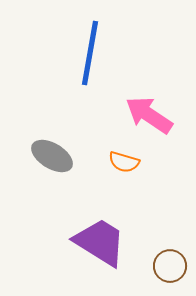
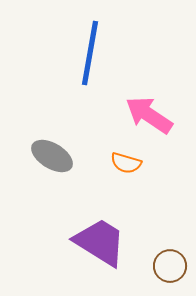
orange semicircle: moved 2 px right, 1 px down
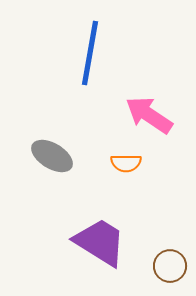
orange semicircle: rotated 16 degrees counterclockwise
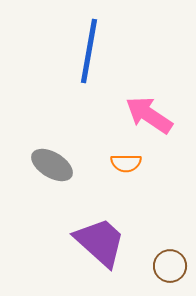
blue line: moved 1 px left, 2 px up
gray ellipse: moved 9 px down
purple trapezoid: rotated 10 degrees clockwise
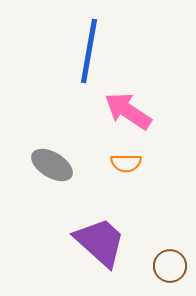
pink arrow: moved 21 px left, 4 px up
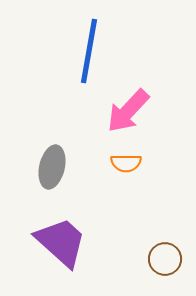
pink arrow: rotated 81 degrees counterclockwise
gray ellipse: moved 2 px down; rotated 72 degrees clockwise
purple trapezoid: moved 39 px left
brown circle: moved 5 px left, 7 px up
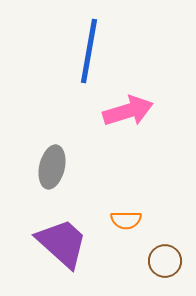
pink arrow: rotated 150 degrees counterclockwise
orange semicircle: moved 57 px down
purple trapezoid: moved 1 px right, 1 px down
brown circle: moved 2 px down
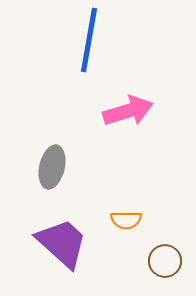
blue line: moved 11 px up
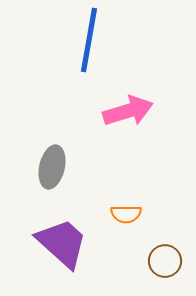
orange semicircle: moved 6 px up
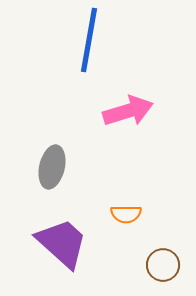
brown circle: moved 2 px left, 4 px down
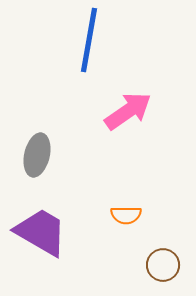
pink arrow: rotated 18 degrees counterclockwise
gray ellipse: moved 15 px left, 12 px up
orange semicircle: moved 1 px down
purple trapezoid: moved 21 px left, 11 px up; rotated 12 degrees counterclockwise
